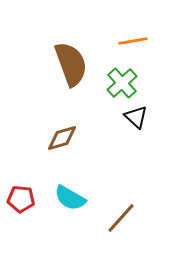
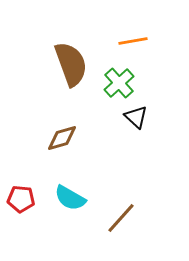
green cross: moved 3 px left
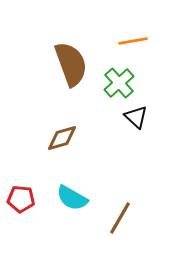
cyan semicircle: moved 2 px right
brown line: moved 1 px left; rotated 12 degrees counterclockwise
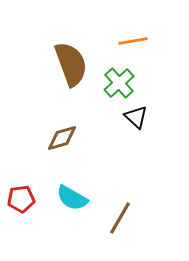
red pentagon: rotated 12 degrees counterclockwise
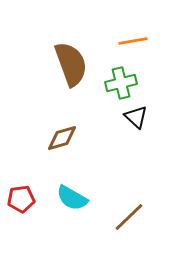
green cross: moved 2 px right; rotated 28 degrees clockwise
brown line: moved 9 px right, 1 px up; rotated 16 degrees clockwise
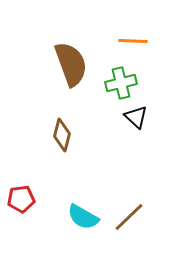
orange line: rotated 12 degrees clockwise
brown diamond: moved 3 px up; rotated 60 degrees counterclockwise
cyan semicircle: moved 11 px right, 19 px down
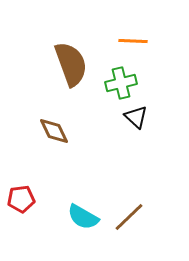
brown diamond: moved 8 px left, 4 px up; rotated 40 degrees counterclockwise
